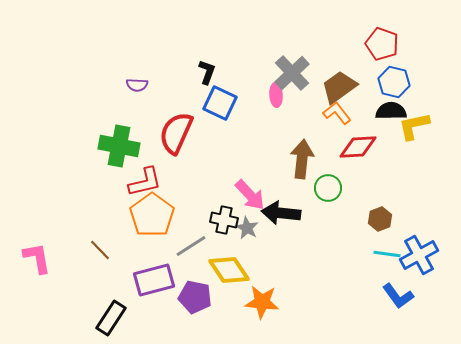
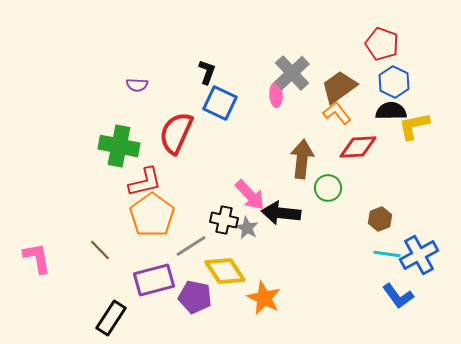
blue hexagon: rotated 12 degrees clockwise
yellow diamond: moved 4 px left, 1 px down
orange star: moved 2 px right, 4 px up; rotated 20 degrees clockwise
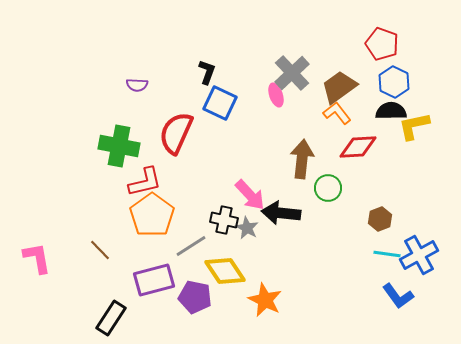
pink ellipse: rotated 15 degrees counterclockwise
orange star: moved 1 px right, 2 px down
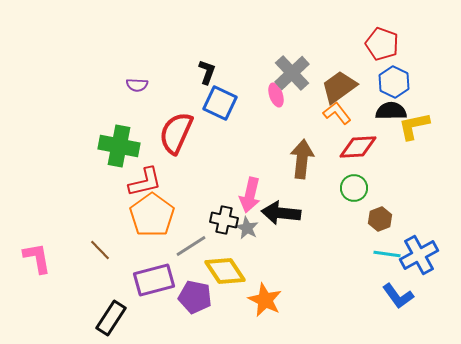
green circle: moved 26 px right
pink arrow: rotated 56 degrees clockwise
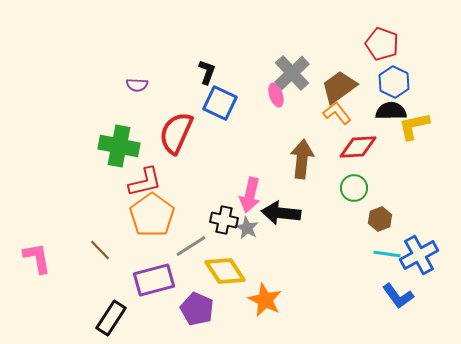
purple pentagon: moved 2 px right, 12 px down; rotated 12 degrees clockwise
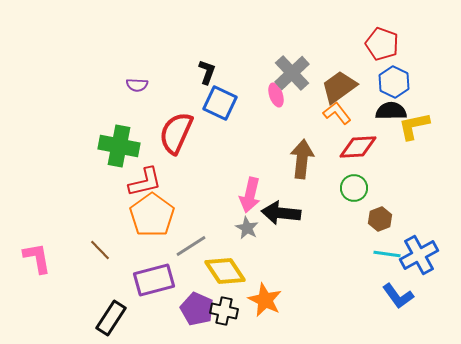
black cross: moved 91 px down
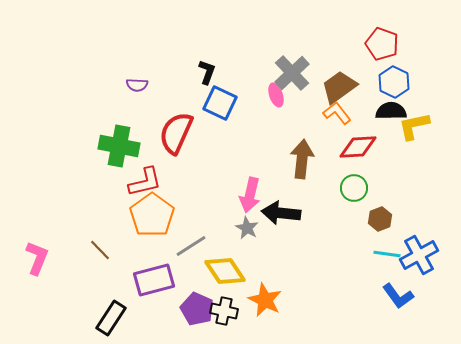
pink L-shape: rotated 32 degrees clockwise
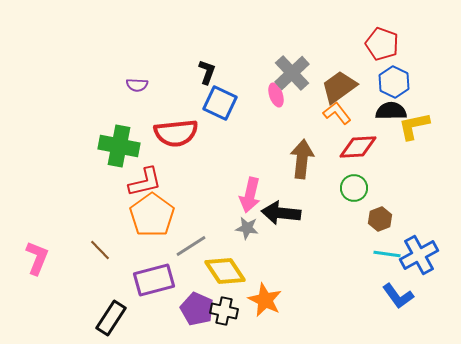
red semicircle: rotated 120 degrees counterclockwise
gray star: rotated 20 degrees counterclockwise
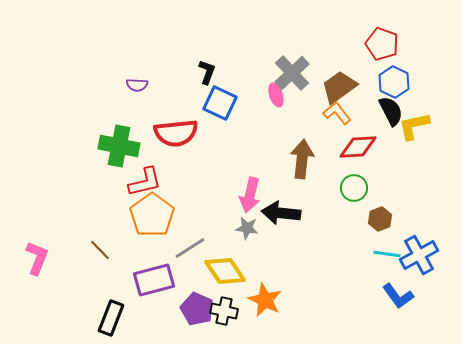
black semicircle: rotated 64 degrees clockwise
gray line: moved 1 px left, 2 px down
black rectangle: rotated 12 degrees counterclockwise
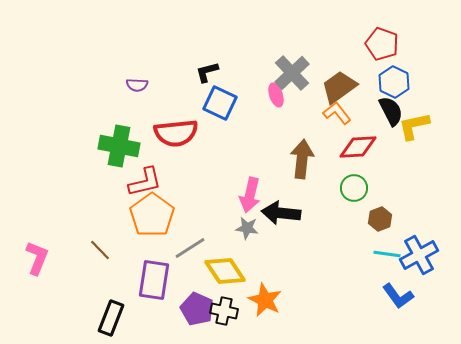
black L-shape: rotated 125 degrees counterclockwise
purple rectangle: rotated 66 degrees counterclockwise
